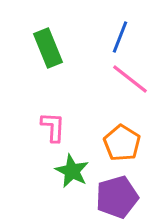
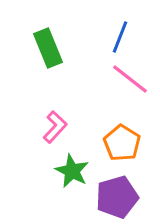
pink L-shape: moved 2 px right; rotated 40 degrees clockwise
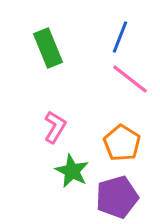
pink L-shape: rotated 12 degrees counterclockwise
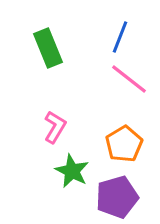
pink line: moved 1 px left
orange pentagon: moved 2 px right, 1 px down; rotated 9 degrees clockwise
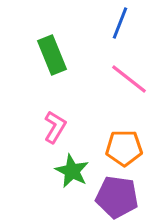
blue line: moved 14 px up
green rectangle: moved 4 px right, 7 px down
orange pentagon: moved 4 px down; rotated 30 degrees clockwise
purple pentagon: rotated 24 degrees clockwise
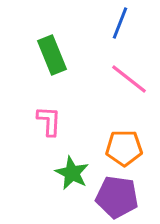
pink L-shape: moved 6 px left, 6 px up; rotated 28 degrees counterclockwise
green star: moved 2 px down
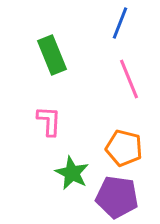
pink line: rotated 30 degrees clockwise
orange pentagon: rotated 15 degrees clockwise
